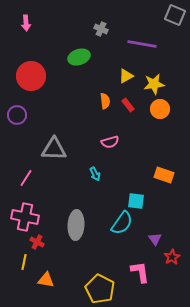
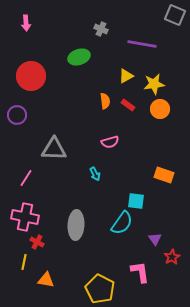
red rectangle: rotated 16 degrees counterclockwise
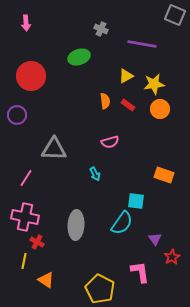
yellow line: moved 1 px up
orange triangle: rotated 24 degrees clockwise
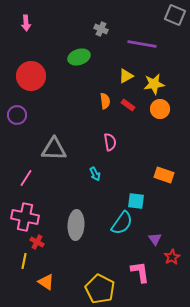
pink semicircle: rotated 84 degrees counterclockwise
orange triangle: moved 2 px down
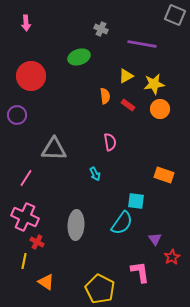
orange semicircle: moved 5 px up
pink cross: rotated 12 degrees clockwise
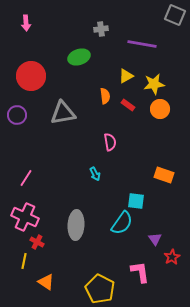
gray cross: rotated 32 degrees counterclockwise
gray triangle: moved 9 px right, 36 px up; rotated 12 degrees counterclockwise
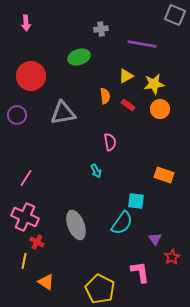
cyan arrow: moved 1 px right, 3 px up
gray ellipse: rotated 24 degrees counterclockwise
